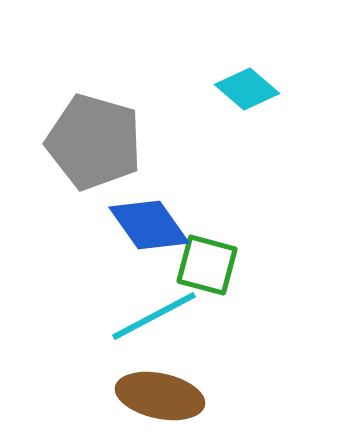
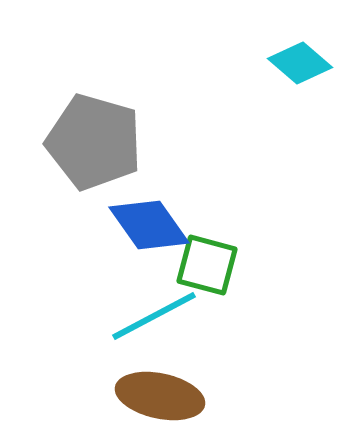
cyan diamond: moved 53 px right, 26 px up
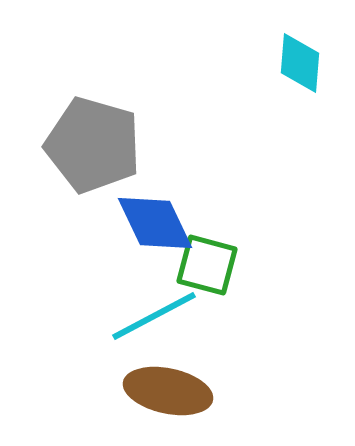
cyan diamond: rotated 54 degrees clockwise
gray pentagon: moved 1 px left, 3 px down
blue diamond: moved 6 px right, 2 px up; rotated 10 degrees clockwise
brown ellipse: moved 8 px right, 5 px up
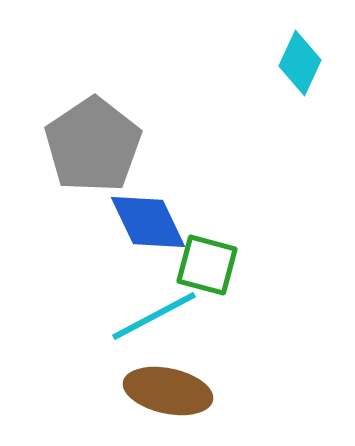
cyan diamond: rotated 20 degrees clockwise
gray pentagon: rotated 22 degrees clockwise
blue diamond: moved 7 px left, 1 px up
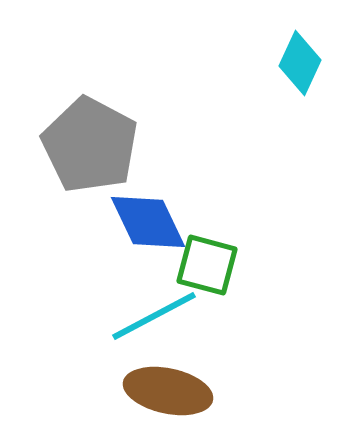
gray pentagon: moved 3 px left; rotated 10 degrees counterclockwise
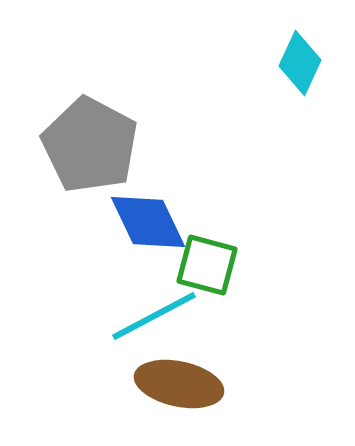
brown ellipse: moved 11 px right, 7 px up
